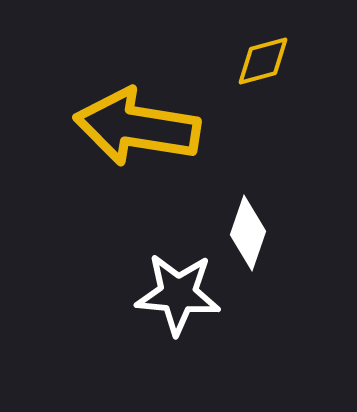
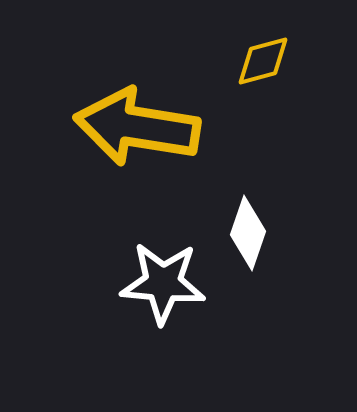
white star: moved 15 px left, 11 px up
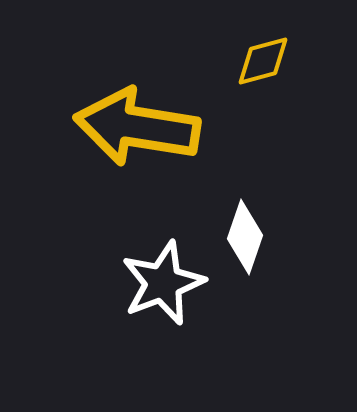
white diamond: moved 3 px left, 4 px down
white star: rotated 26 degrees counterclockwise
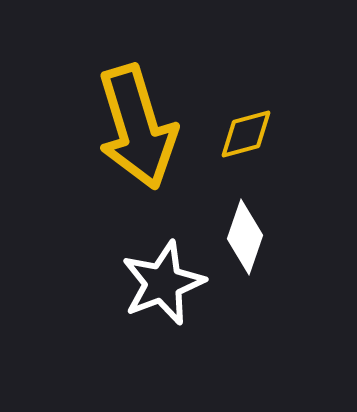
yellow diamond: moved 17 px left, 73 px down
yellow arrow: rotated 116 degrees counterclockwise
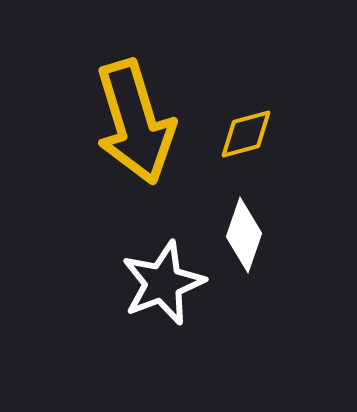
yellow arrow: moved 2 px left, 5 px up
white diamond: moved 1 px left, 2 px up
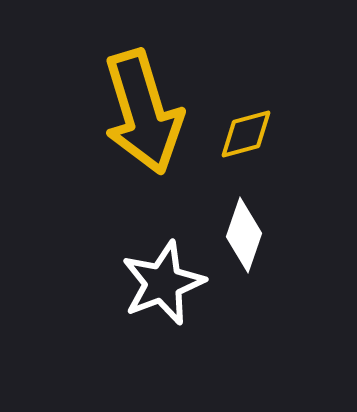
yellow arrow: moved 8 px right, 10 px up
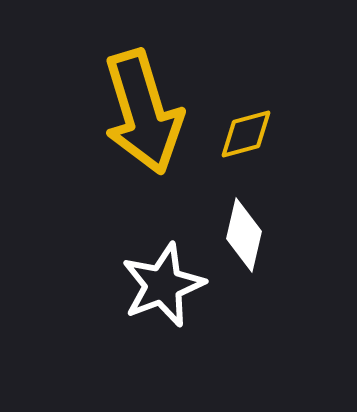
white diamond: rotated 6 degrees counterclockwise
white star: moved 2 px down
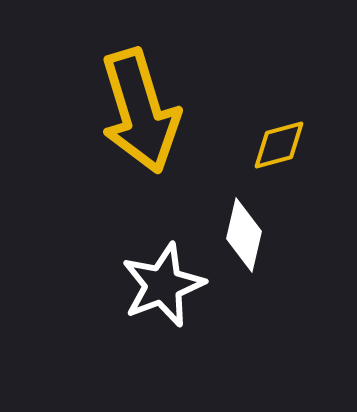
yellow arrow: moved 3 px left, 1 px up
yellow diamond: moved 33 px right, 11 px down
